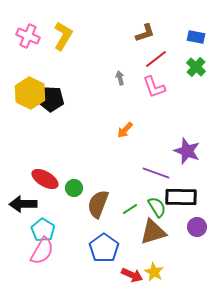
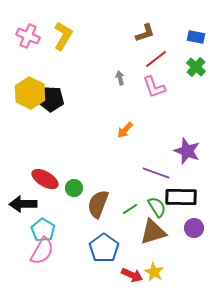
purple circle: moved 3 px left, 1 px down
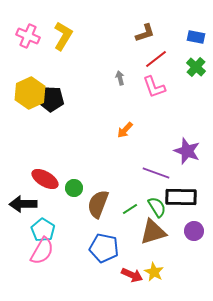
yellow hexagon: rotated 8 degrees clockwise
purple circle: moved 3 px down
blue pentagon: rotated 24 degrees counterclockwise
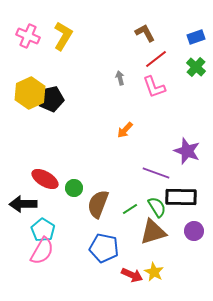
brown L-shape: rotated 100 degrees counterclockwise
blue rectangle: rotated 30 degrees counterclockwise
black pentagon: rotated 15 degrees counterclockwise
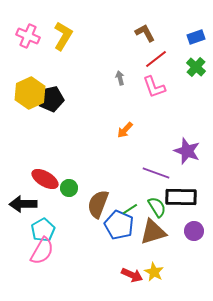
green circle: moved 5 px left
cyan pentagon: rotated 10 degrees clockwise
blue pentagon: moved 15 px right, 23 px up; rotated 12 degrees clockwise
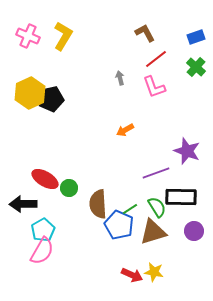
orange arrow: rotated 18 degrees clockwise
purple line: rotated 40 degrees counterclockwise
brown semicircle: rotated 24 degrees counterclockwise
yellow star: rotated 18 degrees counterclockwise
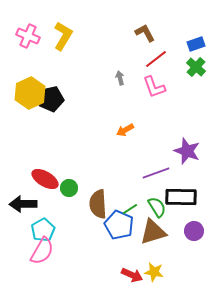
blue rectangle: moved 7 px down
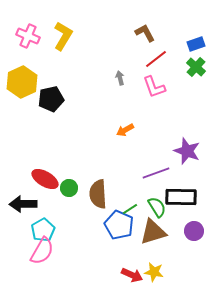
yellow hexagon: moved 8 px left, 11 px up
brown semicircle: moved 10 px up
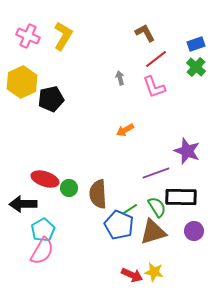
red ellipse: rotated 12 degrees counterclockwise
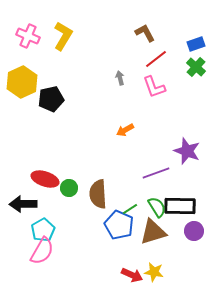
black rectangle: moved 1 px left, 9 px down
